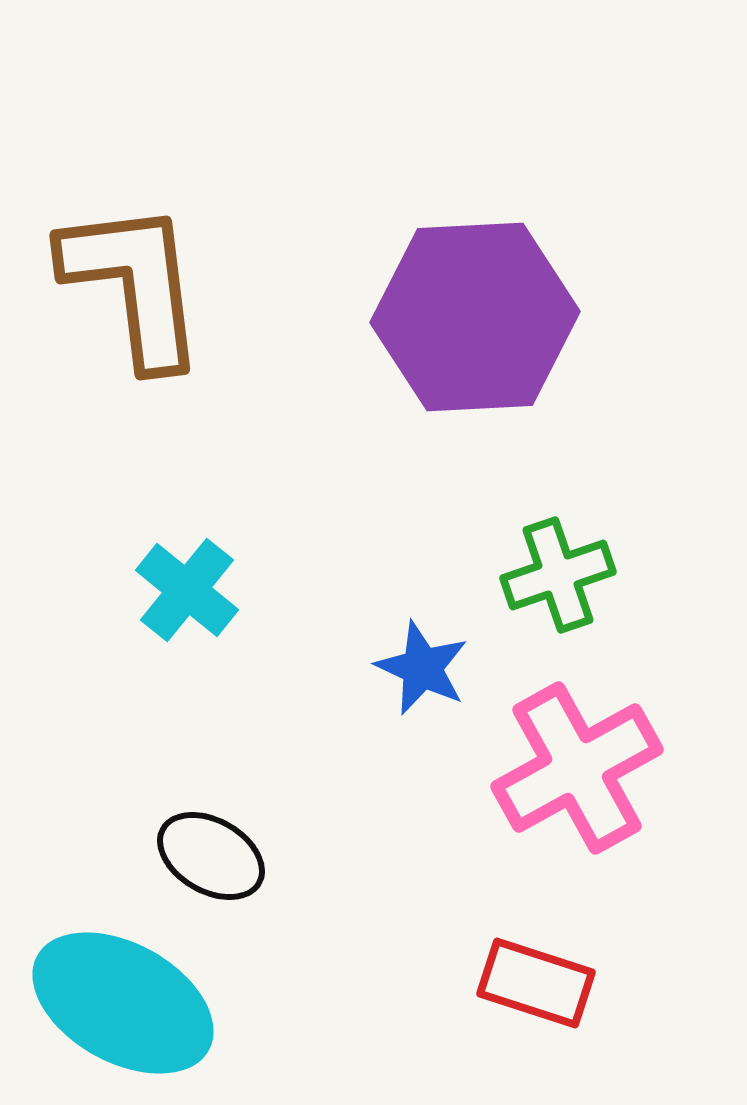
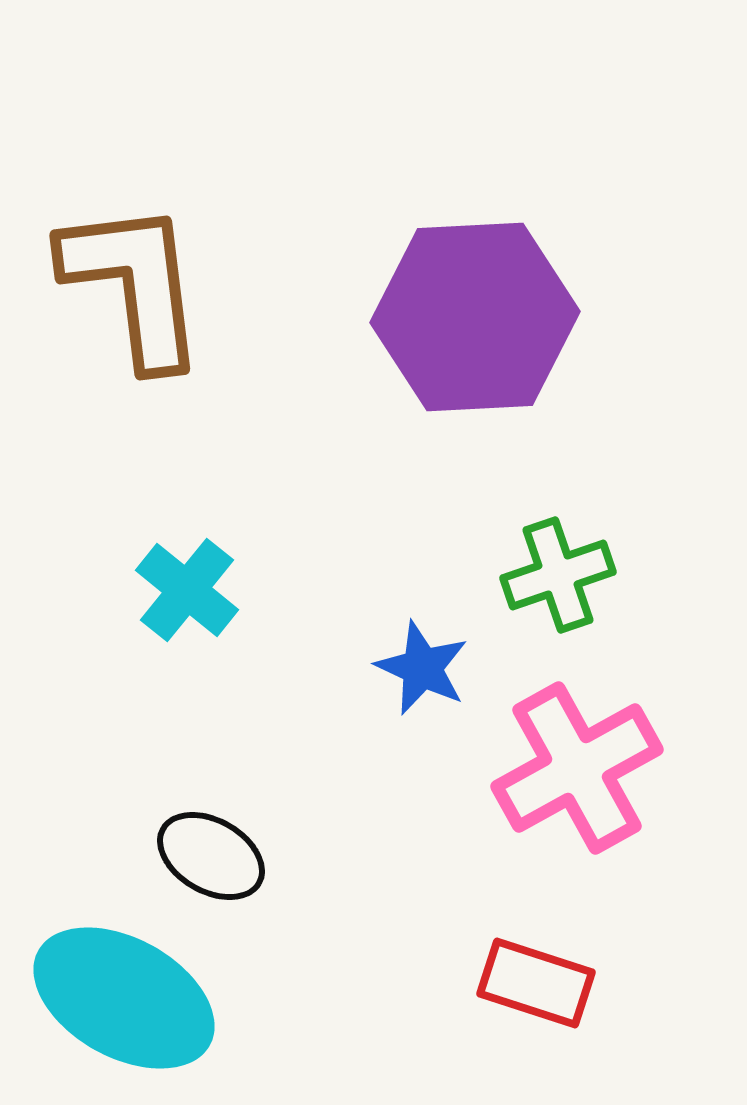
cyan ellipse: moved 1 px right, 5 px up
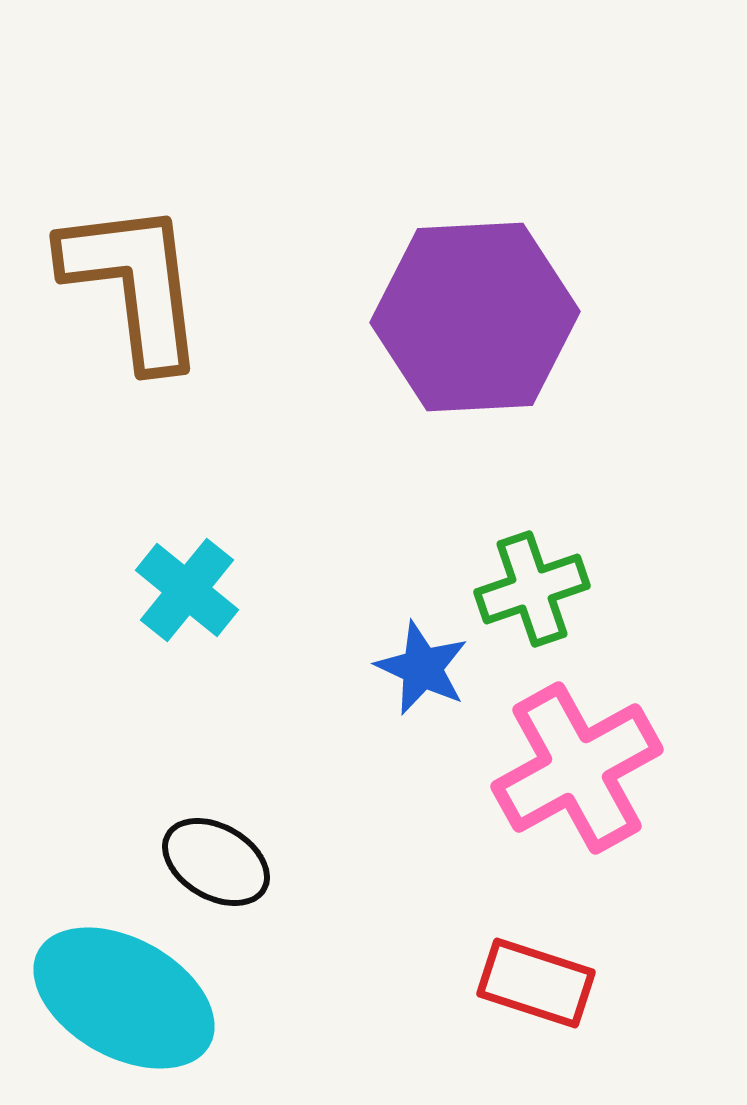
green cross: moved 26 px left, 14 px down
black ellipse: moved 5 px right, 6 px down
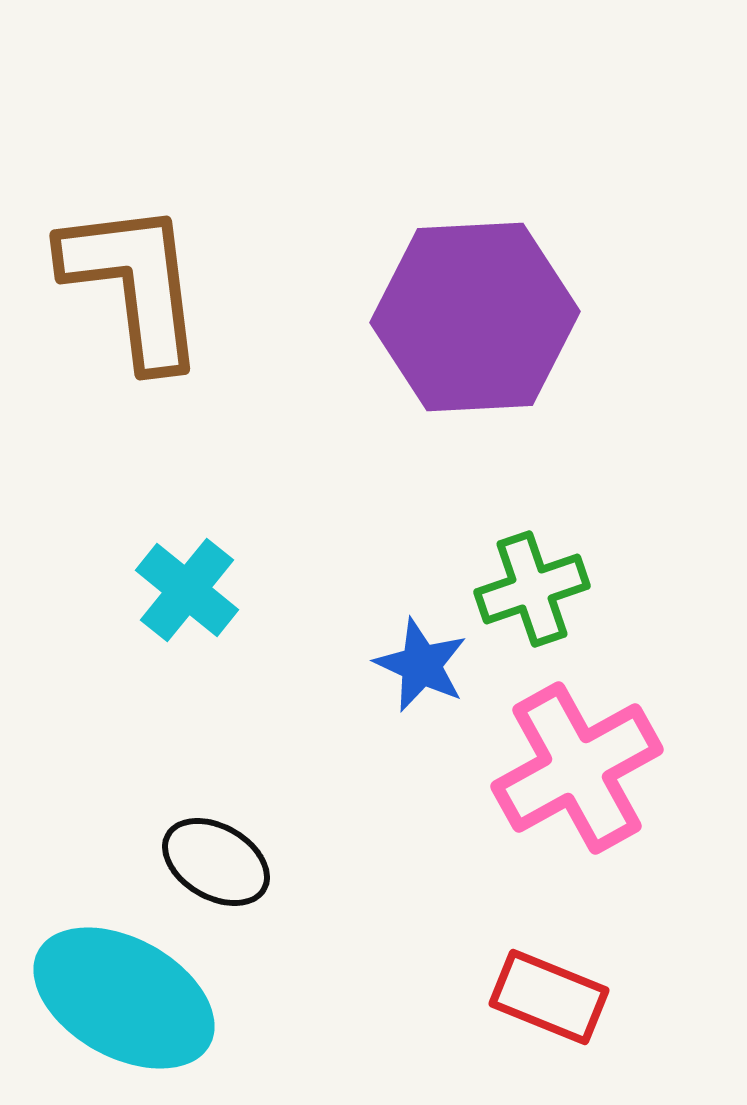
blue star: moved 1 px left, 3 px up
red rectangle: moved 13 px right, 14 px down; rotated 4 degrees clockwise
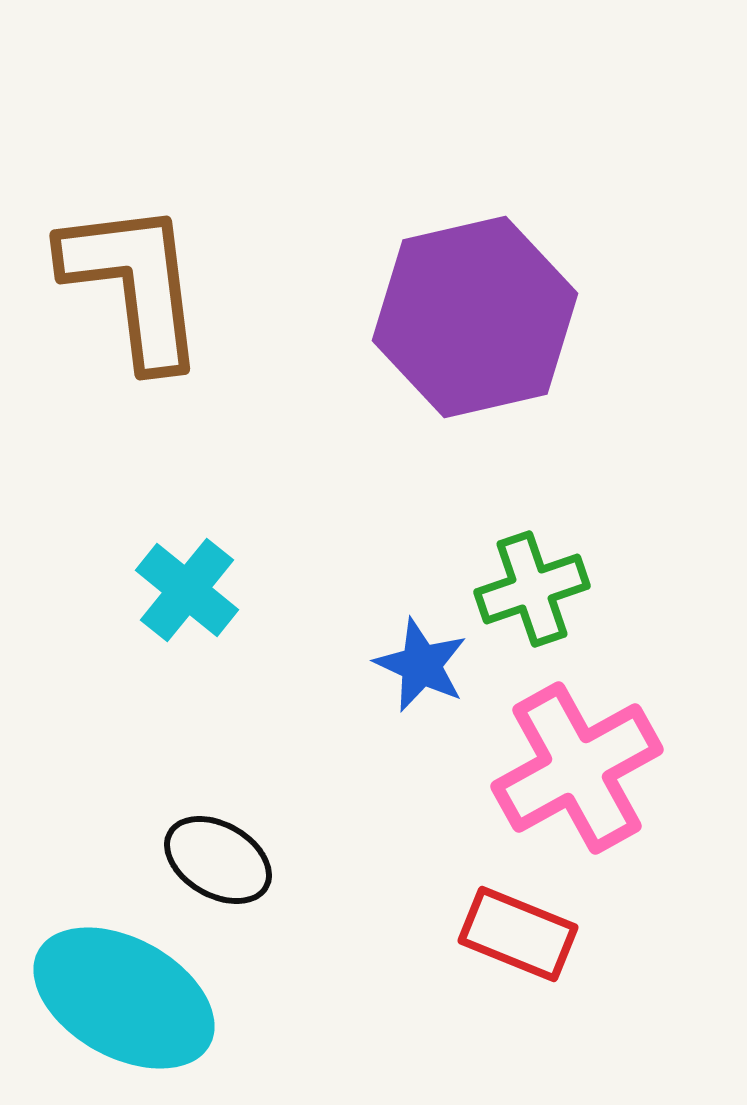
purple hexagon: rotated 10 degrees counterclockwise
black ellipse: moved 2 px right, 2 px up
red rectangle: moved 31 px left, 63 px up
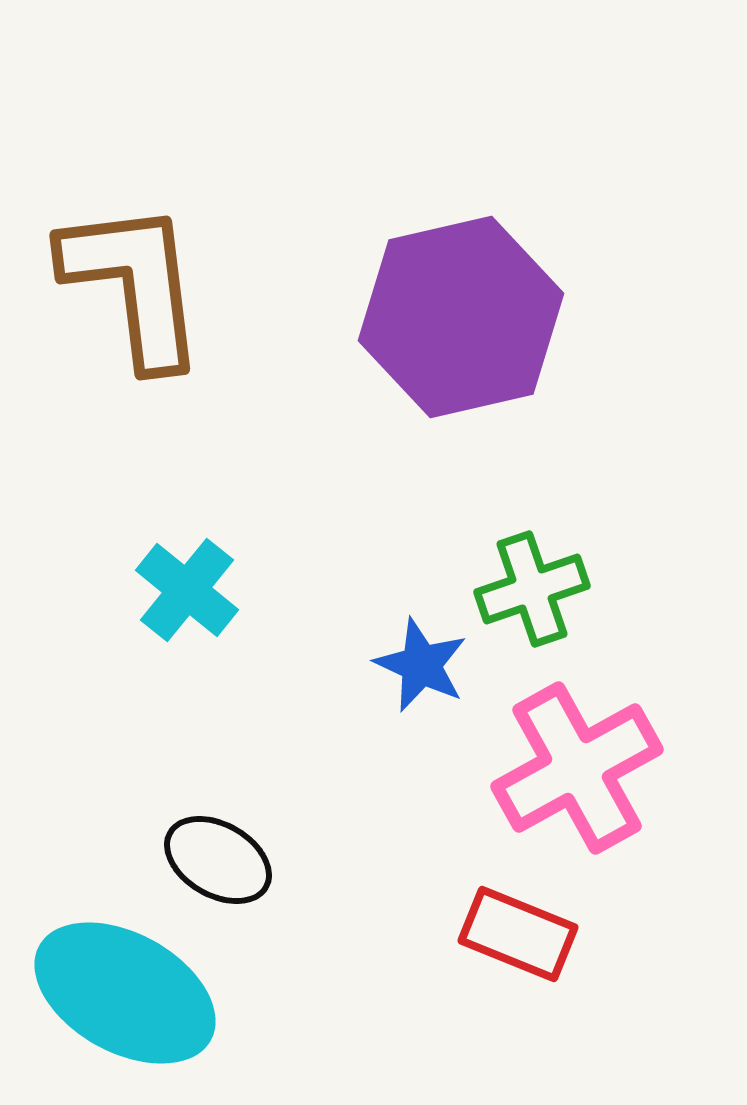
purple hexagon: moved 14 px left
cyan ellipse: moved 1 px right, 5 px up
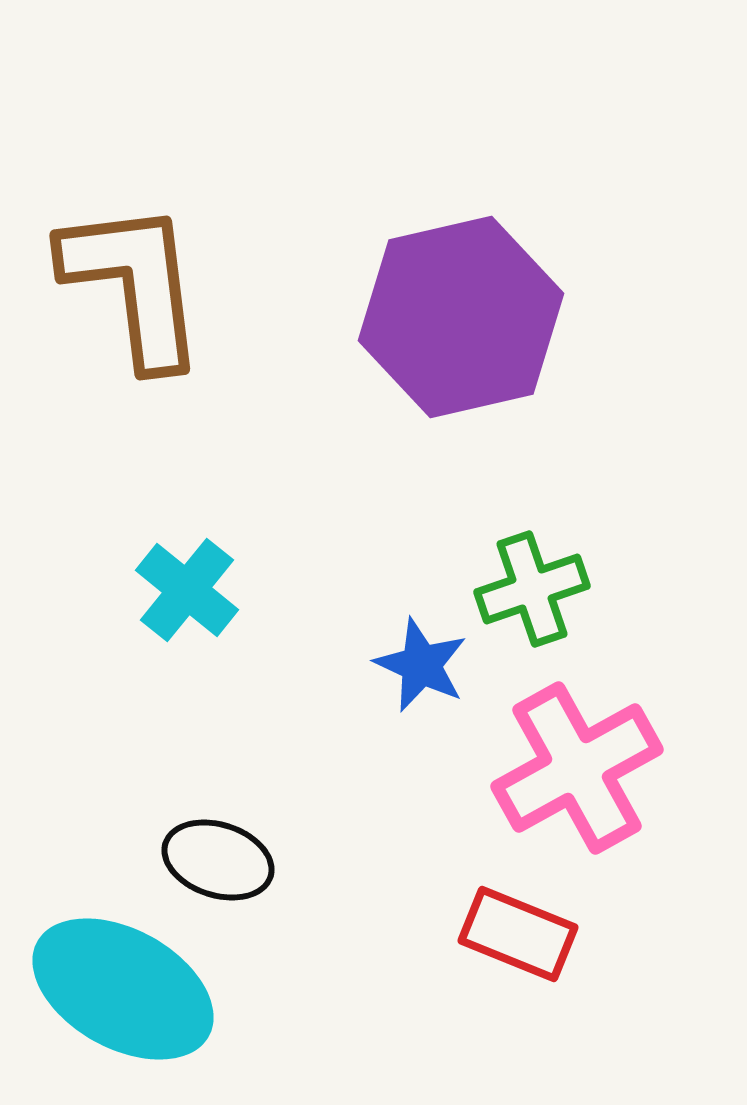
black ellipse: rotated 12 degrees counterclockwise
cyan ellipse: moved 2 px left, 4 px up
